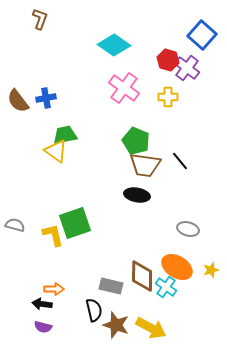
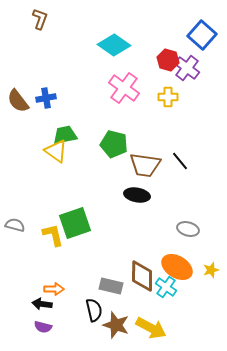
green pentagon: moved 22 px left, 3 px down; rotated 8 degrees counterclockwise
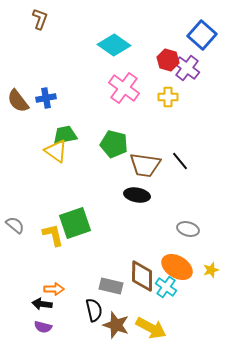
gray semicircle: rotated 24 degrees clockwise
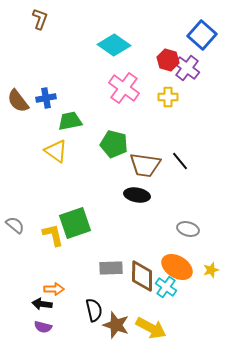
green trapezoid: moved 5 px right, 14 px up
gray rectangle: moved 18 px up; rotated 15 degrees counterclockwise
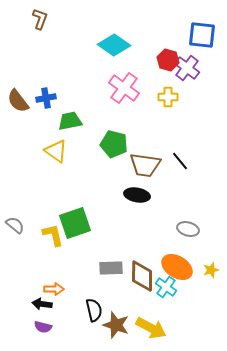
blue square: rotated 36 degrees counterclockwise
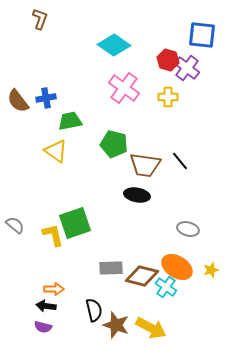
brown diamond: rotated 76 degrees counterclockwise
black arrow: moved 4 px right, 2 px down
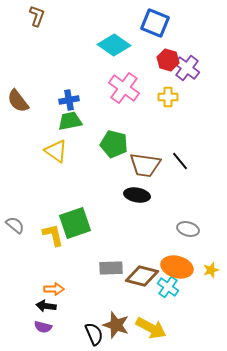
brown L-shape: moved 3 px left, 3 px up
blue square: moved 47 px left, 12 px up; rotated 16 degrees clockwise
blue cross: moved 23 px right, 2 px down
orange ellipse: rotated 16 degrees counterclockwise
cyan cross: moved 2 px right
black semicircle: moved 24 px down; rotated 10 degrees counterclockwise
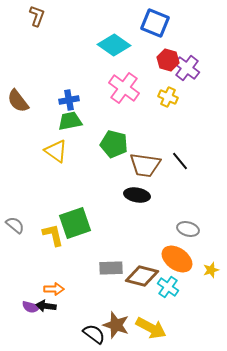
yellow cross: rotated 24 degrees clockwise
orange ellipse: moved 8 px up; rotated 20 degrees clockwise
purple semicircle: moved 12 px left, 20 px up
black semicircle: rotated 30 degrees counterclockwise
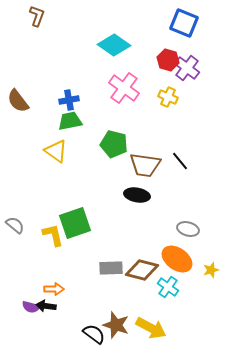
blue square: moved 29 px right
brown diamond: moved 6 px up
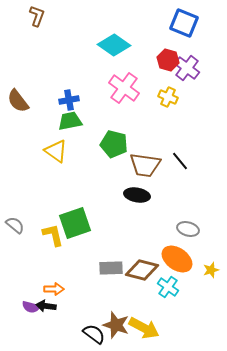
yellow arrow: moved 7 px left
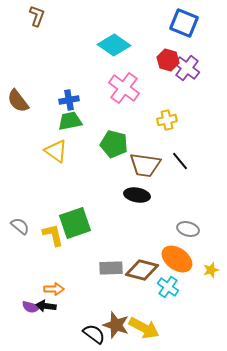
yellow cross: moved 1 px left, 23 px down; rotated 36 degrees counterclockwise
gray semicircle: moved 5 px right, 1 px down
